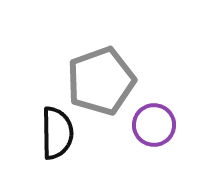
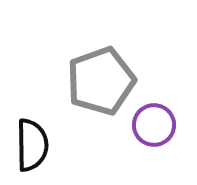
black semicircle: moved 25 px left, 12 px down
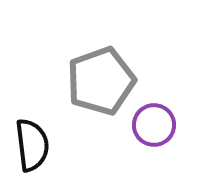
black semicircle: rotated 6 degrees counterclockwise
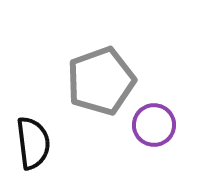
black semicircle: moved 1 px right, 2 px up
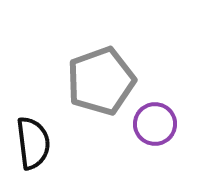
purple circle: moved 1 px right, 1 px up
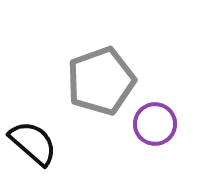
black semicircle: rotated 42 degrees counterclockwise
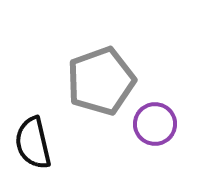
black semicircle: rotated 144 degrees counterclockwise
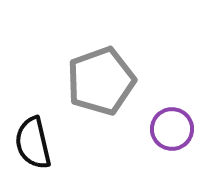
purple circle: moved 17 px right, 5 px down
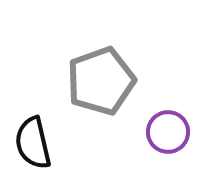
purple circle: moved 4 px left, 3 px down
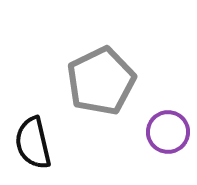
gray pentagon: rotated 6 degrees counterclockwise
